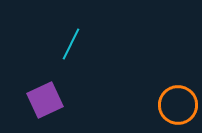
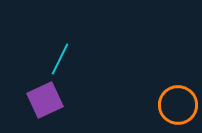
cyan line: moved 11 px left, 15 px down
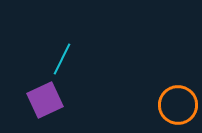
cyan line: moved 2 px right
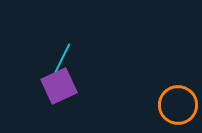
purple square: moved 14 px right, 14 px up
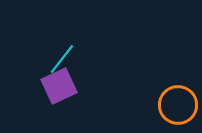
cyan line: rotated 12 degrees clockwise
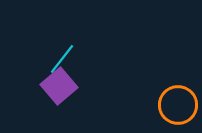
purple square: rotated 15 degrees counterclockwise
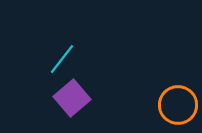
purple square: moved 13 px right, 12 px down
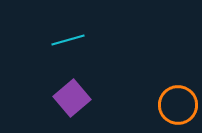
cyan line: moved 6 px right, 19 px up; rotated 36 degrees clockwise
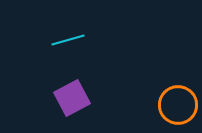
purple square: rotated 12 degrees clockwise
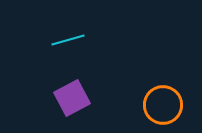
orange circle: moved 15 px left
